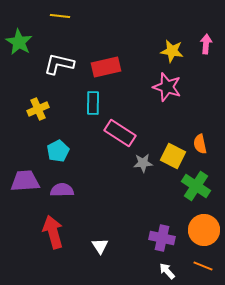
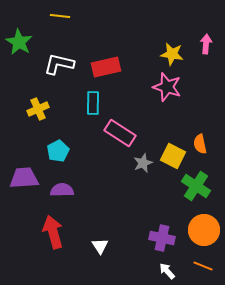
yellow star: moved 3 px down
gray star: rotated 18 degrees counterclockwise
purple trapezoid: moved 1 px left, 3 px up
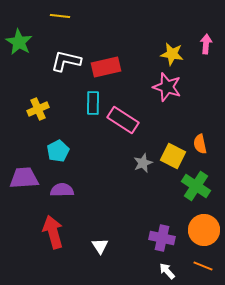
white L-shape: moved 7 px right, 3 px up
pink rectangle: moved 3 px right, 13 px up
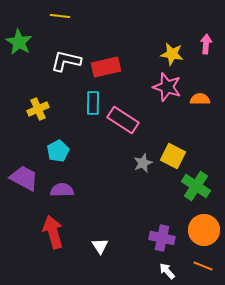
orange semicircle: moved 45 px up; rotated 102 degrees clockwise
purple trapezoid: rotated 32 degrees clockwise
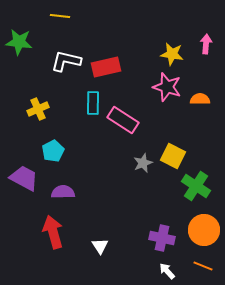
green star: rotated 24 degrees counterclockwise
cyan pentagon: moved 5 px left
purple semicircle: moved 1 px right, 2 px down
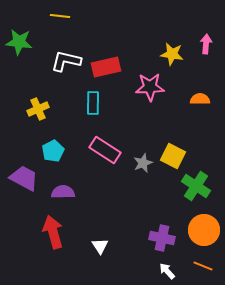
pink star: moved 17 px left; rotated 20 degrees counterclockwise
pink rectangle: moved 18 px left, 30 px down
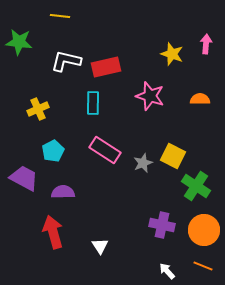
yellow star: rotated 10 degrees clockwise
pink star: moved 9 px down; rotated 20 degrees clockwise
purple cross: moved 13 px up
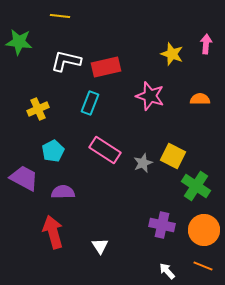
cyan rectangle: moved 3 px left; rotated 20 degrees clockwise
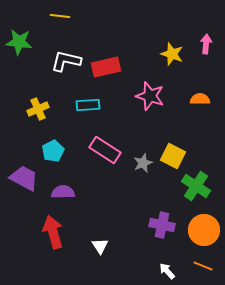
cyan rectangle: moved 2 px left, 2 px down; rotated 65 degrees clockwise
